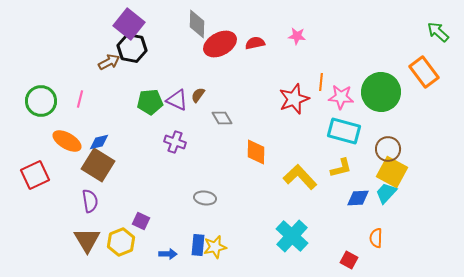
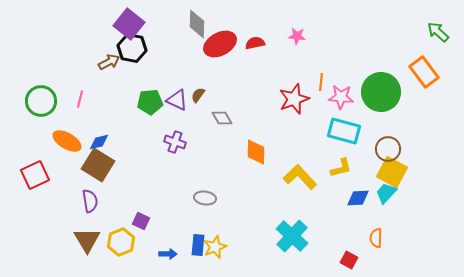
yellow star at (215, 247): rotated 10 degrees counterclockwise
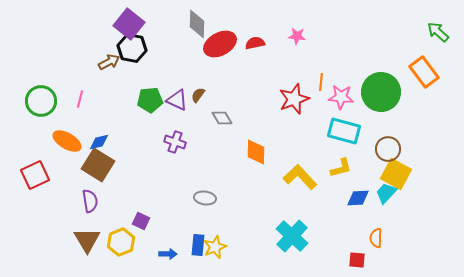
green pentagon at (150, 102): moved 2 px up
yellow square at (392, 172): moved 4 px right, 2 px down
red square at (349, 260): moved 8 px right; rotated 24 degrees counterclockwise
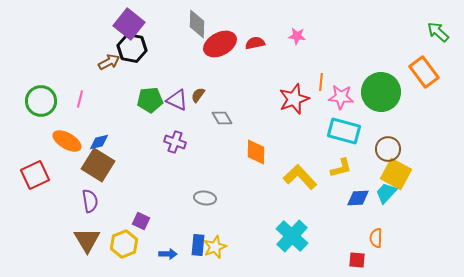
yellow hexagon at (121, 242): moved 3 px right, 2 px down
